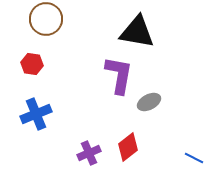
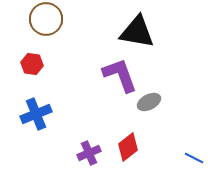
purple L-shape: moved 1 px right; rotated 30 degrees counterclockwise
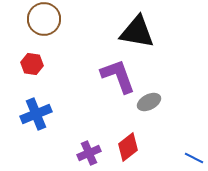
brown circle: moved 2 px left
purple L-shape: moved 2 px left, 1 px down
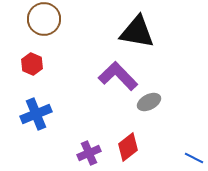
red hexagon: rotated 15 degrees clockwise
purple L-shape: rotated 24 degrees counterclockwise
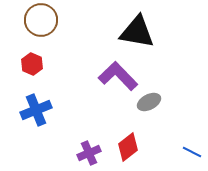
brown circle: moved 3 px left, 1 px down
blue cross: moved 4 px up
blue line: moved 2 px left, 6 px up
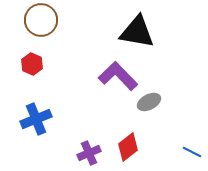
blue cross: moved 9 px down
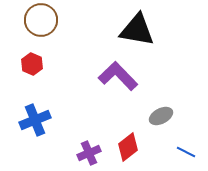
black triangle: moved 2 px up
gray ellipse: moved 12 px right, 14 px down
blue cross: moved 1 px left, 1 px down
blue line: moved 6 px left
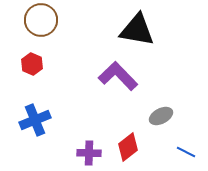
purple cross: rotated 25 degrees clockwise
